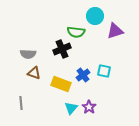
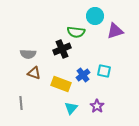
purple star: moved 8 px right, 1 px up
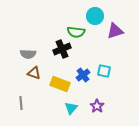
yellow rectangle: moved 1 px left
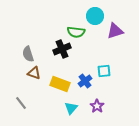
gray semicircle: rotated 70 degrees clockwise
cyan square: rotated 16 degrees counterclockwise
blue cross: moved 2 px right, 6 px down
gray line: rotated 32 degrees counterclockwise
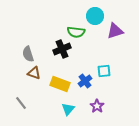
cyan triangle: moved 3 px left, 1 px down
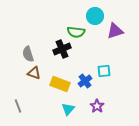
gray line: moved 3 px left, 3 px down; rotated 16 degrees clockwise
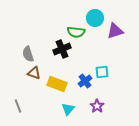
cyan circle: moved 2 px down
cyan square: moved 2 px left, 1 px down
yellow rectangle: moved 3 px left
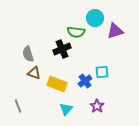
cyan triangle: moved 2 px left
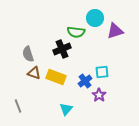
yellow rectangle: moved 1 px left, 7 px up
purple star: moved 2 px right, 11 px up
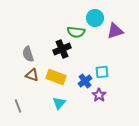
brown triangle: moved 2 px left, 2 px down
cyan triangle: moved 7 px left, 6 px up
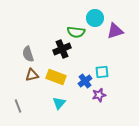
brown triangle: rotated 32 degrees counterclockwise
purple star: rotated 24 degrees clockwise
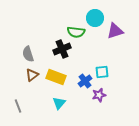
brown triangle: rotated 24 degrees counterclockwise
